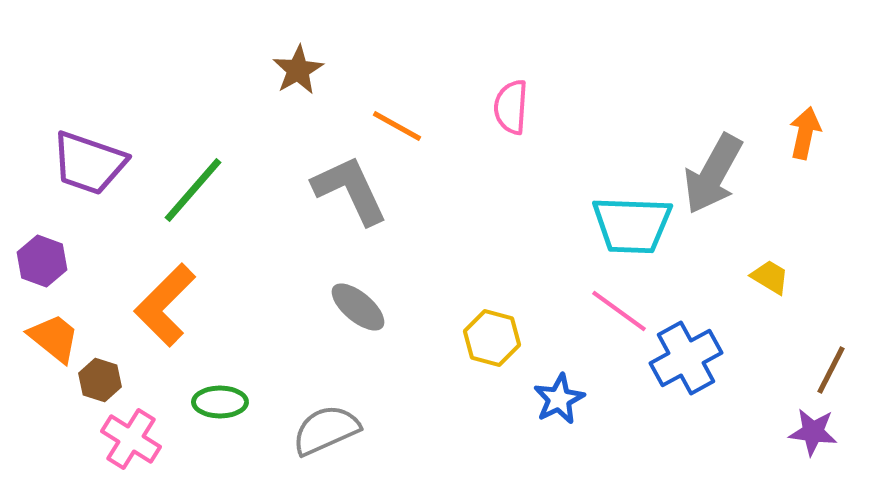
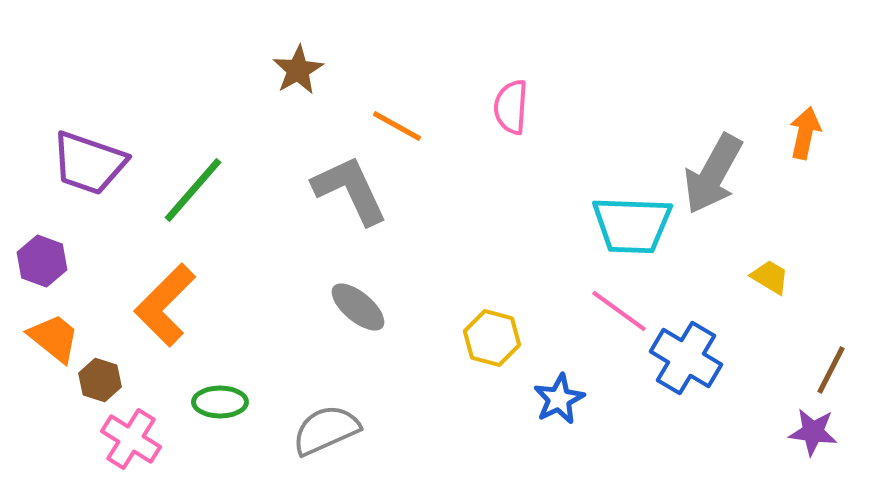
blue cross: rotated 30 degrees counterclockwise
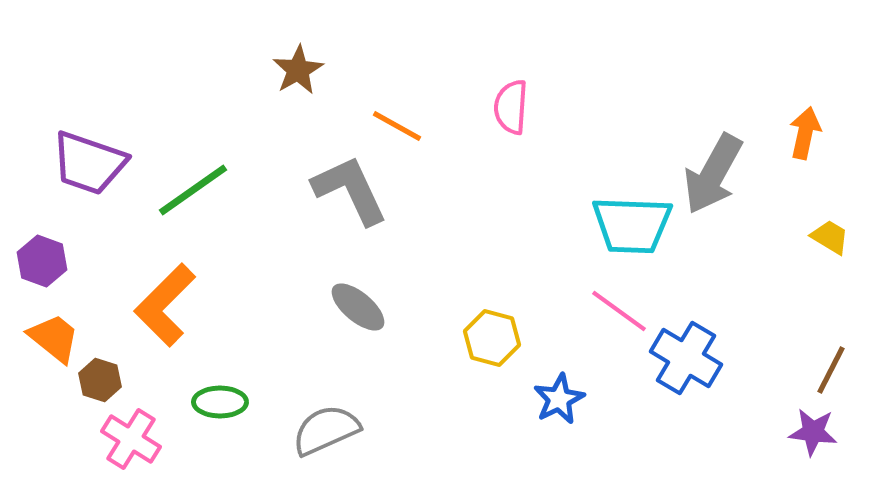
green line: rotated 14 degrees clockwise
yellow trapezoid: moved 60 px right, 40 px up
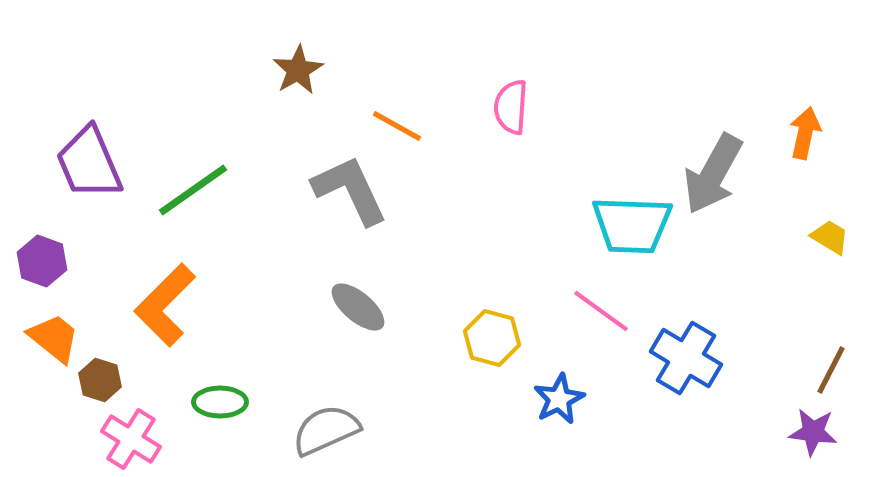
purple trapezoid: rotated 48 degrees clockwise
pink line: moved 18 px left
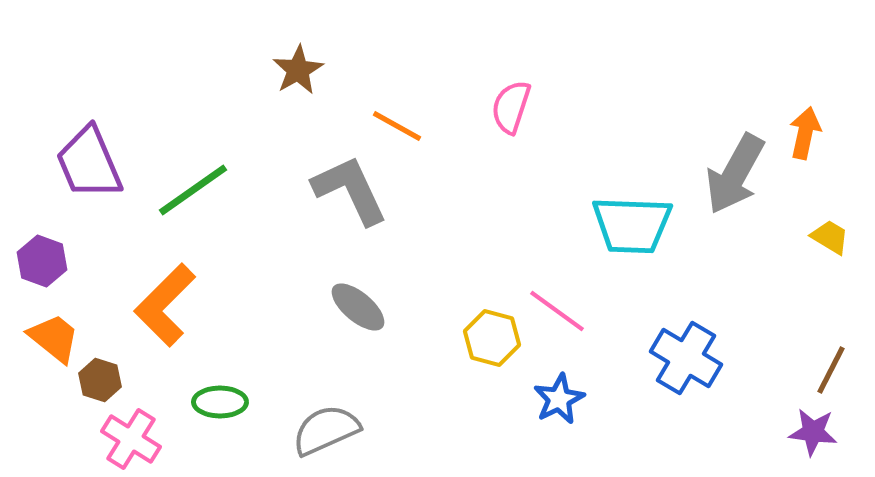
pink semicircle: rotated 14 degrees clockwise
gray arrow: moved 22 px right
pink line: moved 44 px left
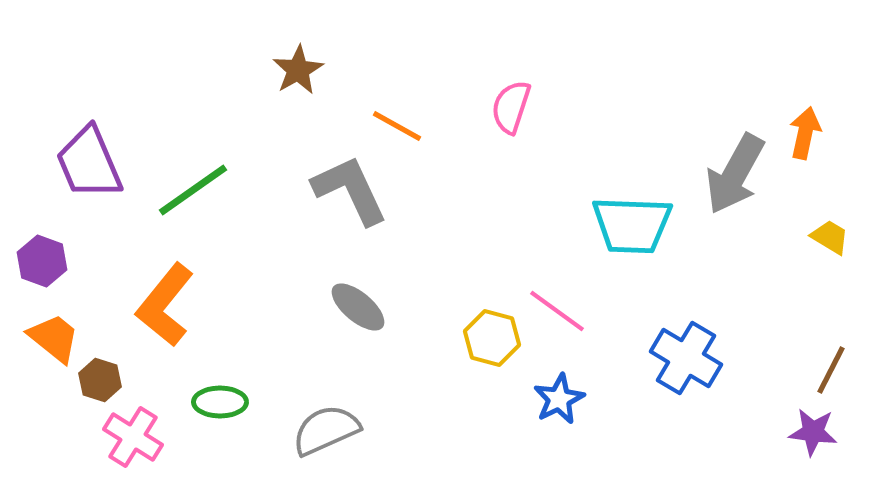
orange L-shape: rotated 6 degrees counterclockwise
pink cross: moved 2 px right, 2 px up
